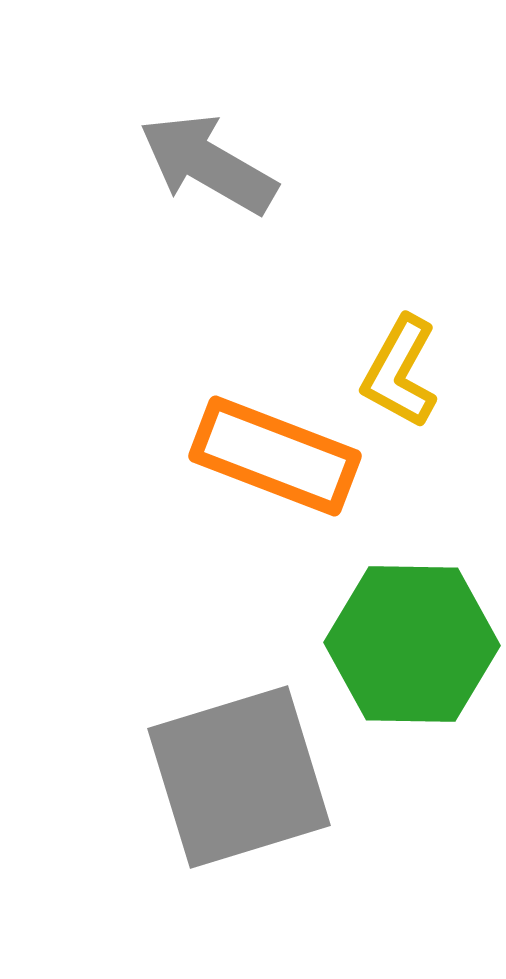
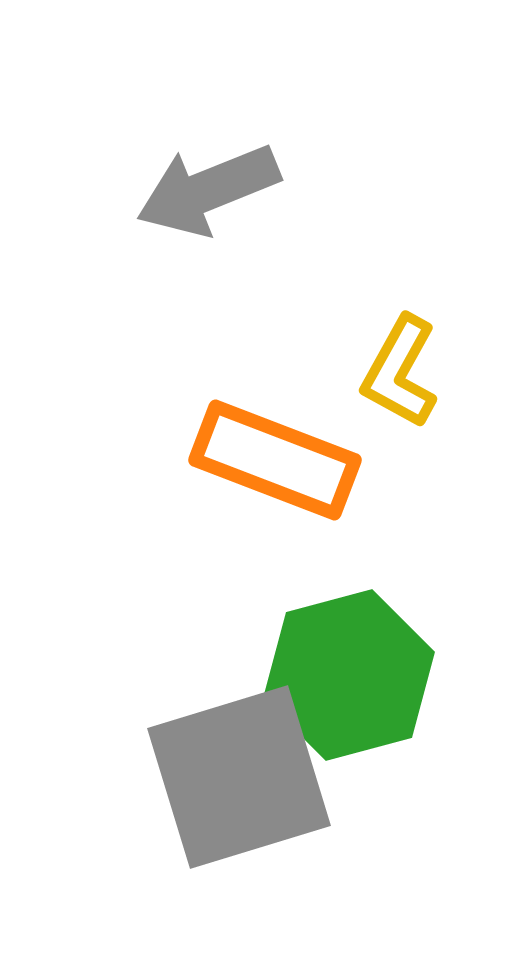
gray arrow: moved 26 px down; rotated 52 degrees counterclockwise
orange rectangle: moved 4 px down
green hexagon: moved 63 px left, 31 px down; rotated 16 degrees counterclockwise
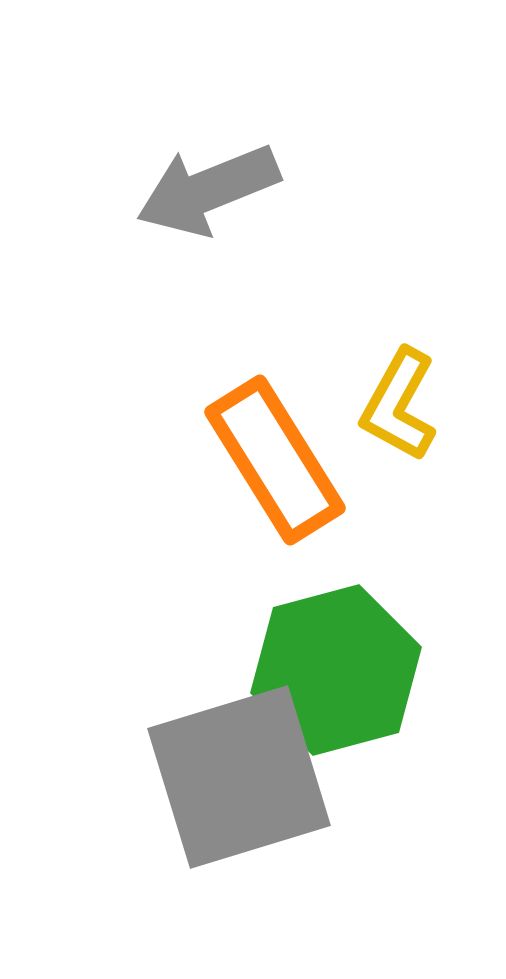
yellow L-shape: moved 1 px left, 33 px down
orange rectangle: rotated 37 degrees clockwise
green hexagon: moved 13 px left, 5 px up
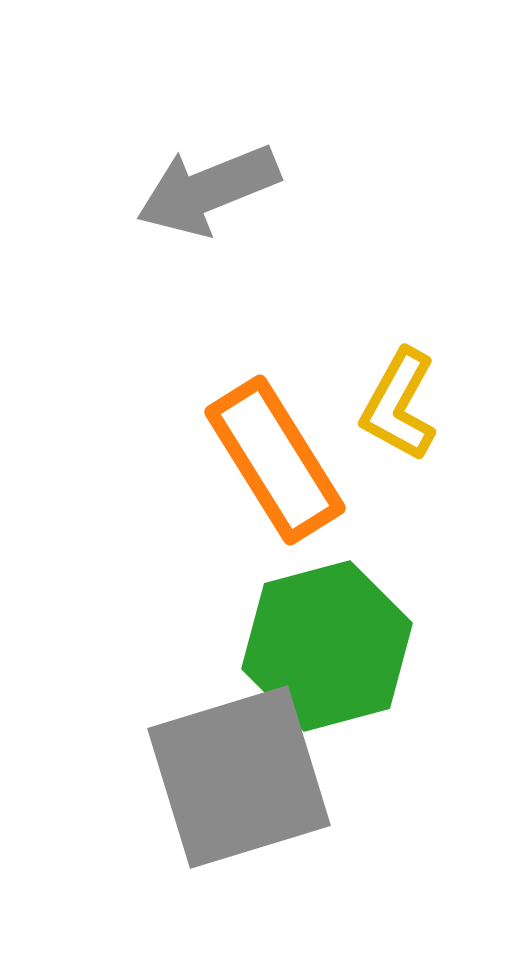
green hexagon: moved 9 px left, 24 px up
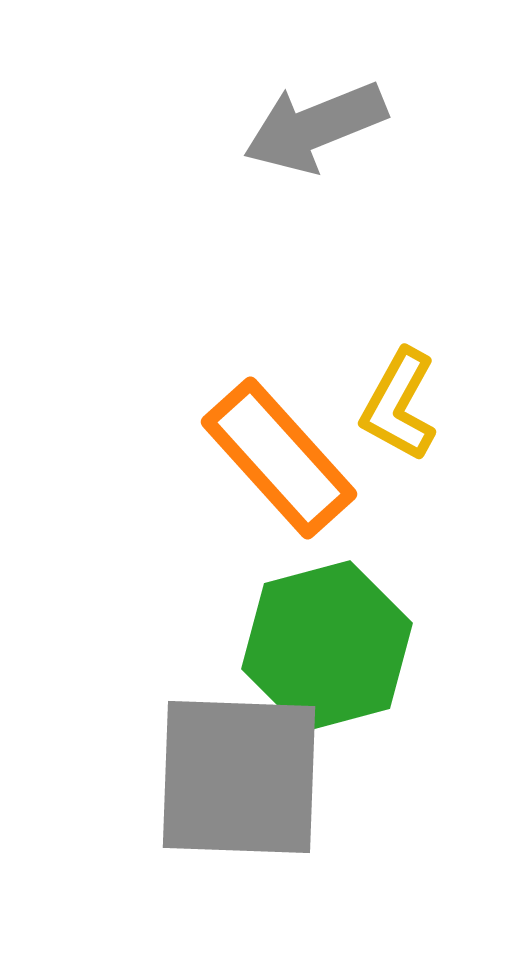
gray arrow: moved 107 px right, 63 px up
orange rectangle: moved 4 px right, 2 px up; rotated 10 degrees counterclockwise
gray square: rotated 19 degrees clockwise
